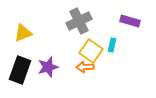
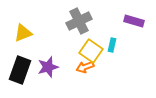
purple rectangle: moved 4 px right
orange arrow: rotated 18 degrees counterclockwise
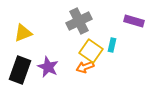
purple star: rotated 30 degrees counterclockwise
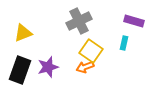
cyan rectangle: moved 12 px right, 2 px up
purple star: rotated 30 degrees clockwise
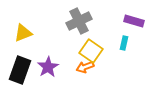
purple star: rotated 15 degrees counterclockwise
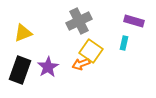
orange arrow: moved 4 px left, 3 px up
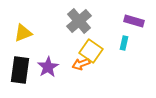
gray cross: rotated 15 degrees counterclockwise
black rectangle: rotated 12 degrees counterclockwise
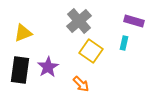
orange arrow: moved 20 px down; rotated 114 degrees counterclockwise
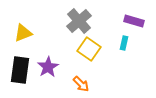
yellow square: moved 2 px left, 2 px up
